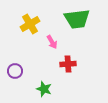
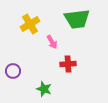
purple circle: moved 2 px left
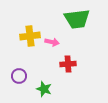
yellow cross: moved 12 px down; rotated 24 degrees clockwise
pink arrow: rotated 48 degrees counterclockwise
purple circle: moved 6 px right, 5 px down
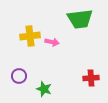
green trapezoid: moved 3 px right
red cross: moved 23 px right, 14 px down
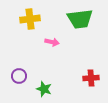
yellow cross: moved 17 px up
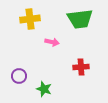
red cross: moved 10 px left, 11 px up
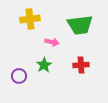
green trapezoid: moved 6 px down
red cross: moved 2 px up
green star: moved 24 px up; rotated 21 degrees clockwise
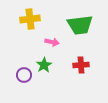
purple circle: moved 5 px right, 1 px up
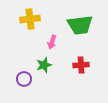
pink arrow: rotated 96 degrees clockwise
green star: rotated 14 degrees clockwise
purple circle: moved 4 px down
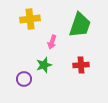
green trapezoid: rotated 64 degrees counterclockwise
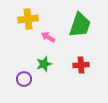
yellow cross: moved 2 px left
pink arrow: moved 4 px left, 5 px up; rotated 104 degrees clockwise
green star: moved 1 px up
